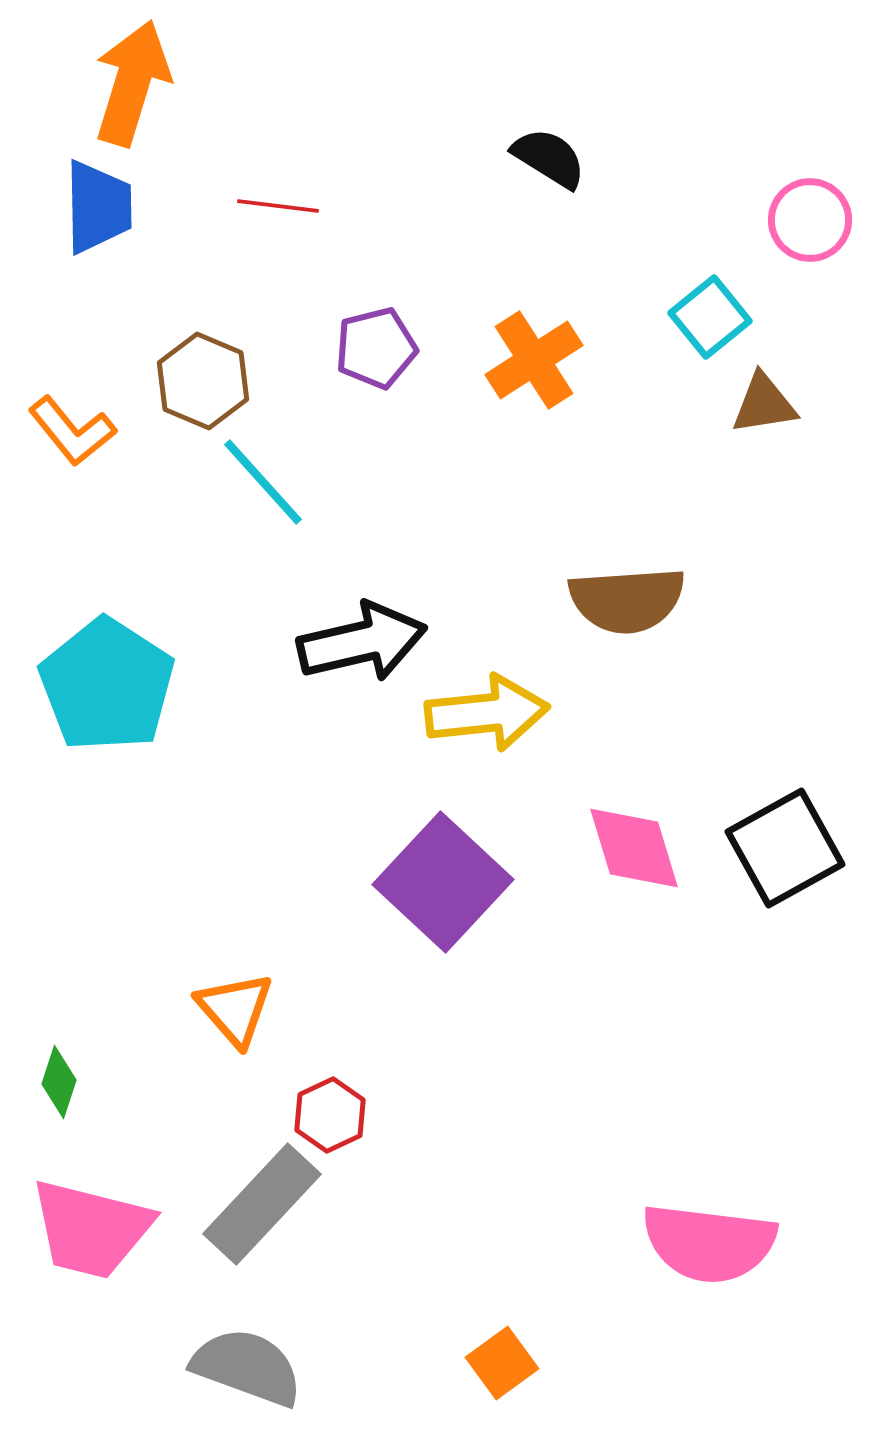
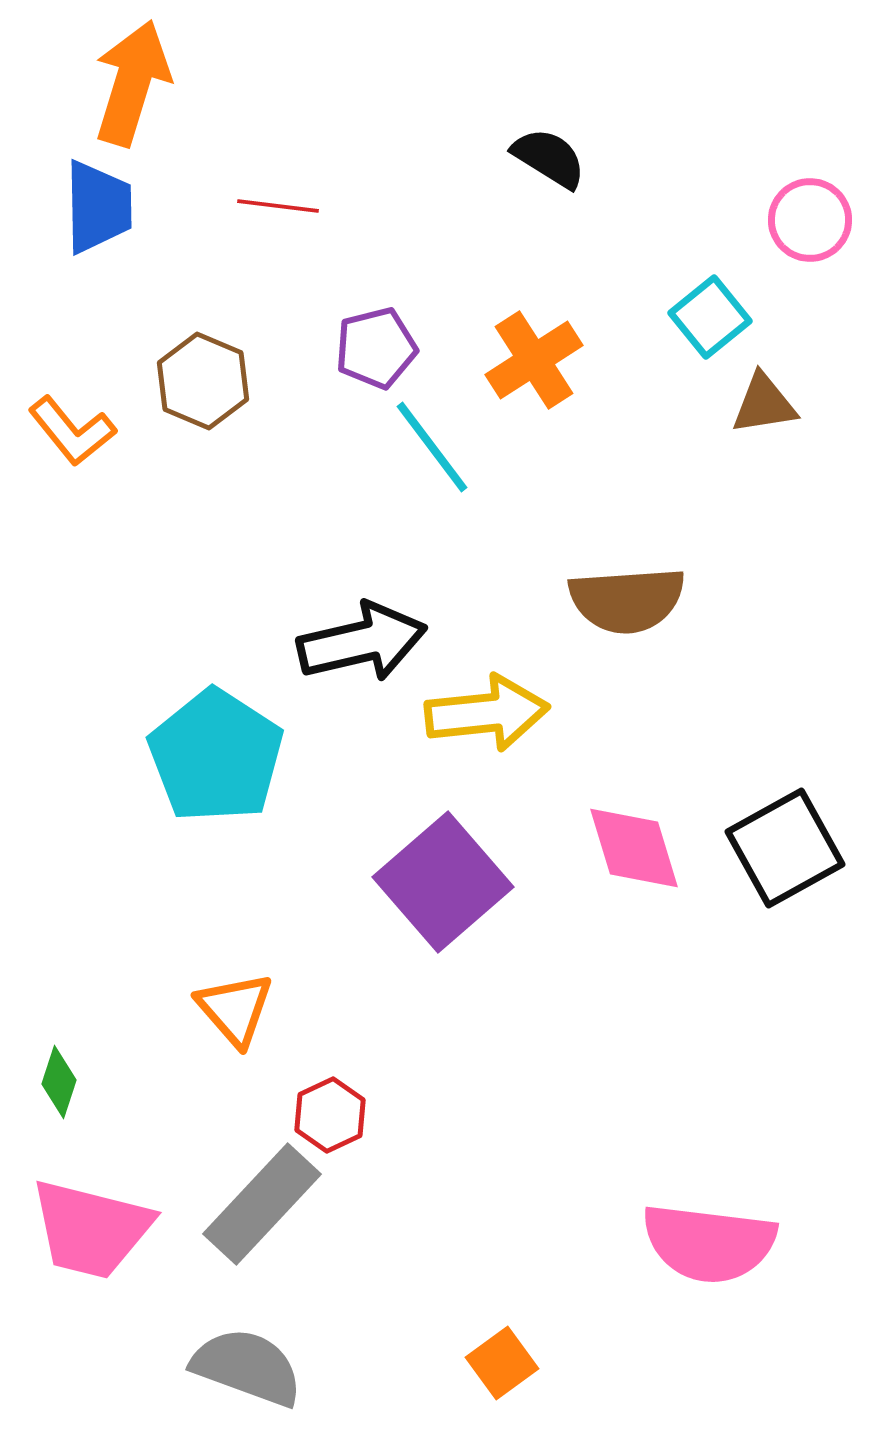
cyan line: moved 169 px right, 35 px up; rotated 5 degrees clockwise
cyan pentagon: moved 109 px right, 71 px down
purple square: rotated 6 degrees clockwise
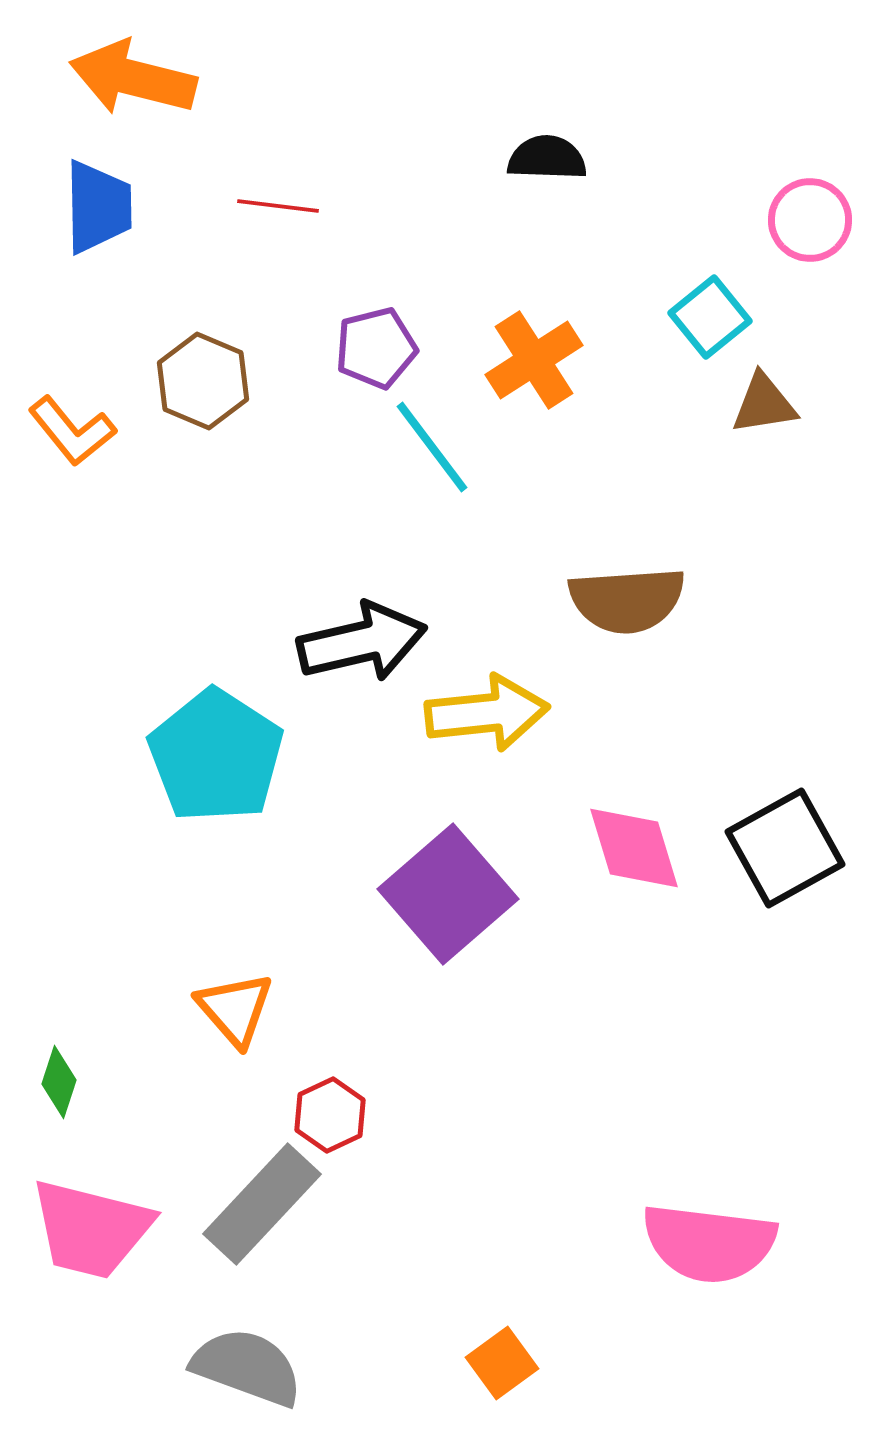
orange arrow: moved 1 px right, 5 px up; rotated 93 degrees counterclockwise
black semicircle: moved 2 px left; rotated 30 degrees counterclockwise
purple square: moved 5 px right, 12 px down
